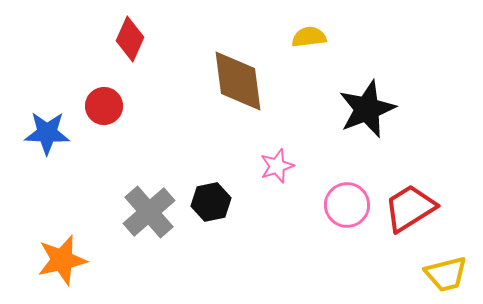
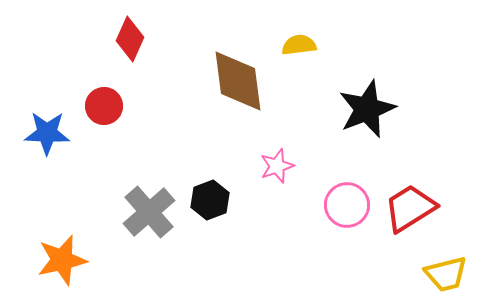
yellow semicircle: moved 10 px left, 8 px down
black hexagon: moved 1 px left, 2 px up; rotated 9 degrees counterclockwise
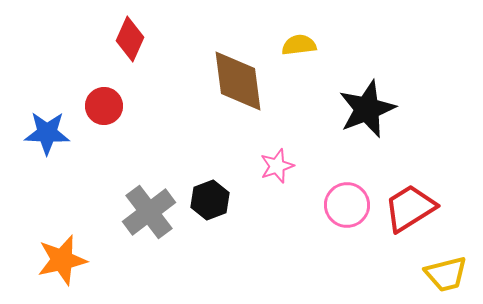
gray cross: rotated 4 degrees clockwise
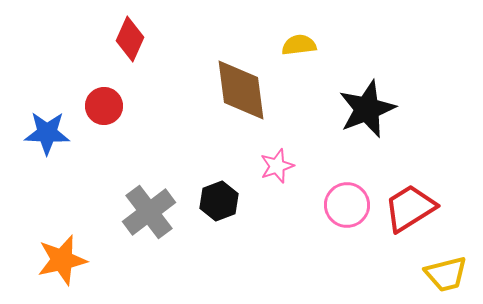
brown diamond: moved 3 px right, 9 px down
black hexagon: moved 9 px right, 1 px down
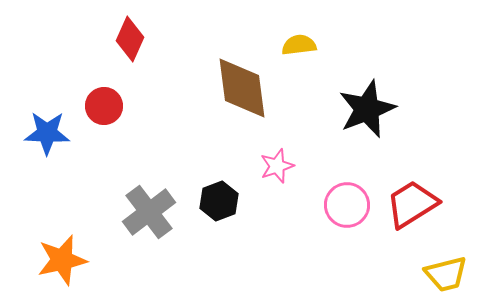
brown diamond: moved 1 px right, 2 px up
red trapezoid: moved 2 px right, 4 px up
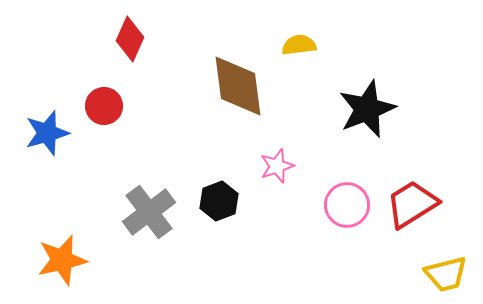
brown diamond: moved 4 px left, 2 px up
blue star: rotated 18 degrees counterclockwise
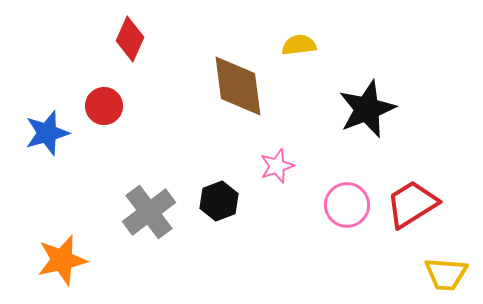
yellow trapezoid: rotated 18 degrees clockwise
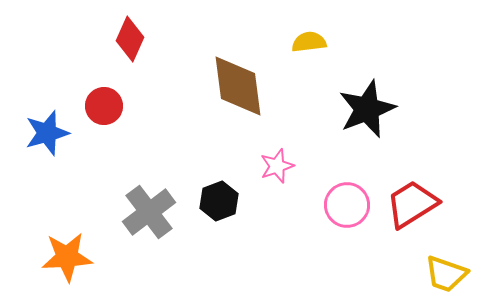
yellow semicircle: moved 10 px right, 3 px up
orange star: moved 5 px right, 3 px up; rotated 9 degrees clockwise
yellow trapezoid: rotated 15 degrees clockwise
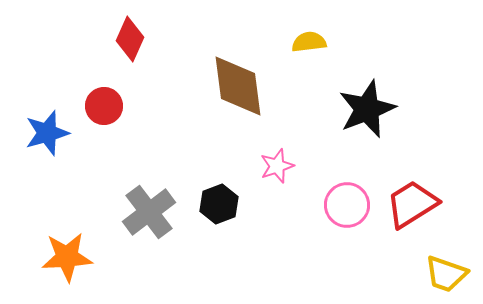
black hexagon: moved 3 px down
